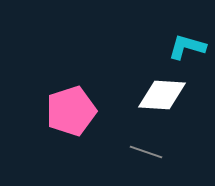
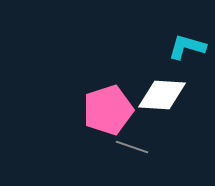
pink pentagon: moved 37 px right, 1 px up
gray line: moved 14 px left, 5 px up
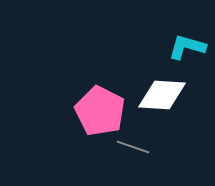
pink pentagon: moved 8 px left, 1 px down; rotated 27 degrees counterclockwise
gray line: moved 1 px right
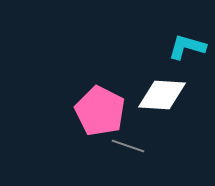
gray line: moved 5 px left, 1 px up
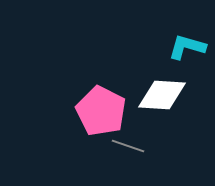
pink pentagon: moved 1 px right
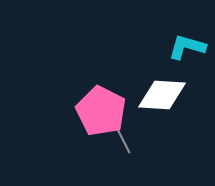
gray line: moved 6 px left, 8 px up; rotated 44 degrees clockwise
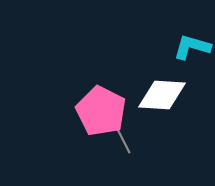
cyan L-shape: moved 5 px right
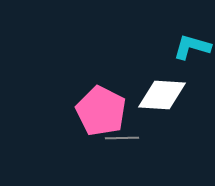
gray line: rotated 64 degrees counterclockwise
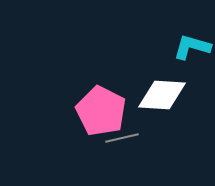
gray line: rotated 12 degrees counterclockwise
